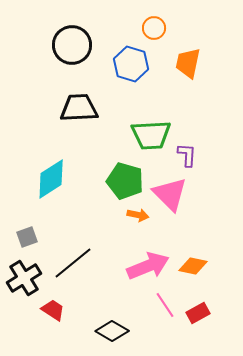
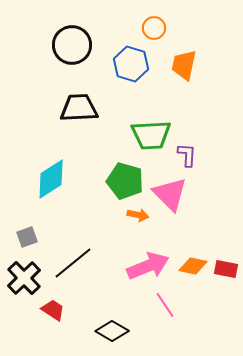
orange trapezoid: moved 4 px left, 2 px down
black cross: rotated 12 degrees counterclockwise
red rectangle: moved 28 px right, 44 px up; rotated 40 degrees clockwise
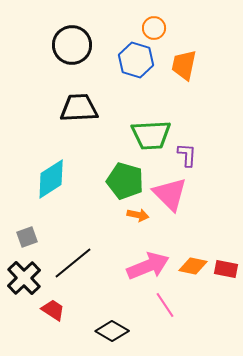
blue hexagon: moved 5 px right, 4 px up
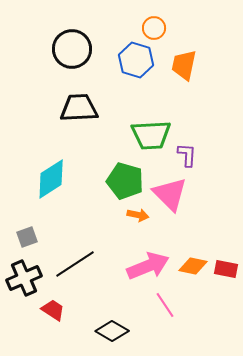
black circle: moved 4 px down
black line: moved 2 px right, 1 px down; rotated 6 degrees clockwise
black cross: rotated 20 degrees clockwise
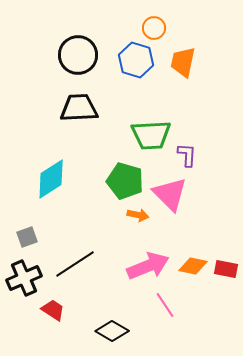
black circle: moved 6 px right, 6 px down
orange trapezoid: moved 1 px left, 3 px up
